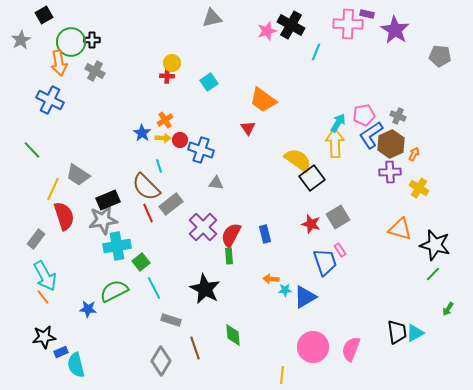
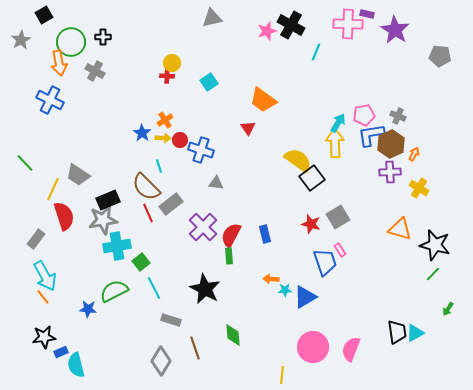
black cross at (92, 40): moved 11 px right, 3 px up
blue L-shape at (371, 135): rotated 24 degrees clockwise
green line at (32, 150): moved 7 px left, 13 px down
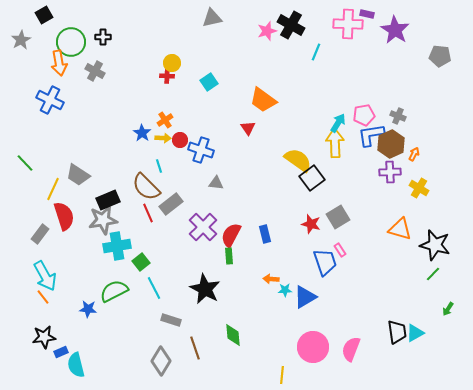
gray rectangle at (36, 239): moved 4 px right, 5 px up
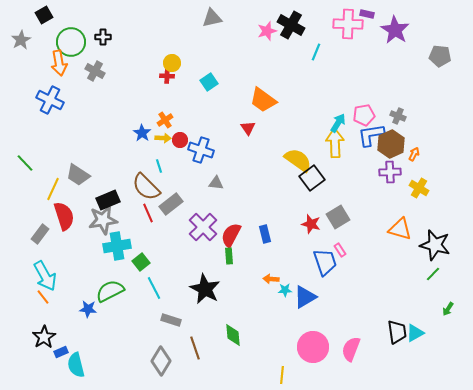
green semicircle at (114, 291): moved 4 px left
black star at (44, 337): rotated 25 degrees counterclockwise
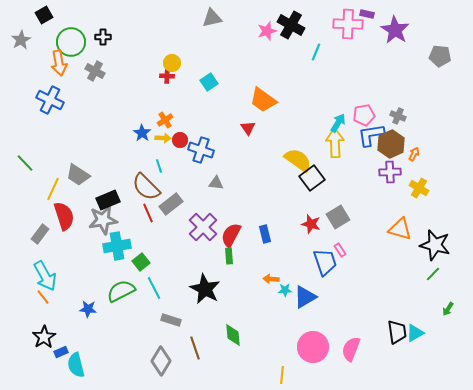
green semicircle at (110, 291): moved 11 px right
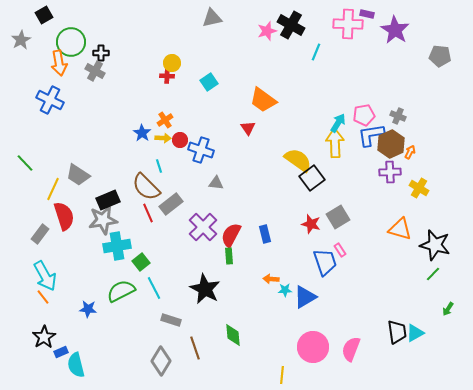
black cross at (103, 37): moved 2 px left, 16 px down
orange arrow at (414, 154): moved 4 px left, 2 px up
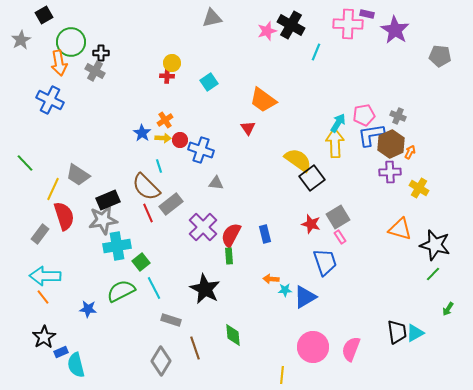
pink rectangle at (340, 250): moved 13 px up
cyan arrow at (45, 276): rotated 120 degrees clockwise
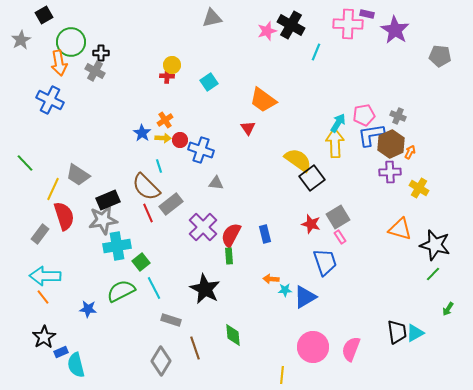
yellow circle at (172, 63): moved 2 px down
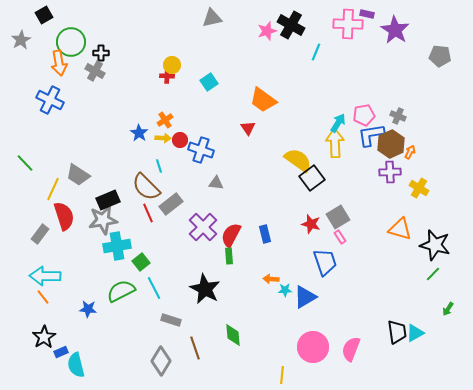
blue star at (142, 133): moved 3 px left
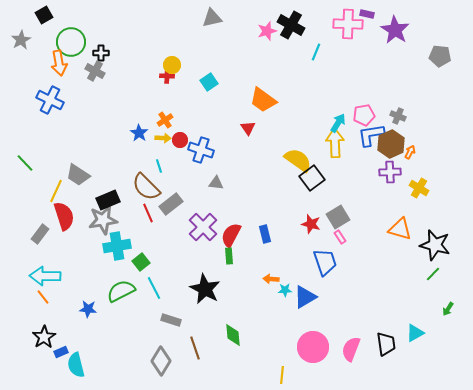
yellow line at (53, 189): moved 3 px right, 2 px down
black trapezoid at (397, 332): moved 11 px left, 12 px down
